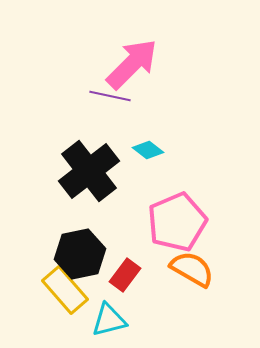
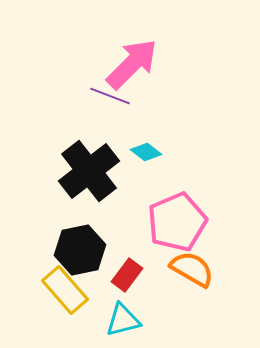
purple line: rotated 9 degrees clockwise
cyan diamond: moved 2 px left, 2 px down
black hexagon: moved 4 px up
red rectangle: moved 2 px right
cyan triangle: moved 14 px right
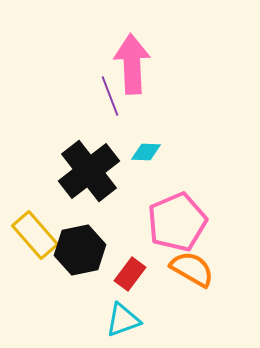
pink arrow: rotated 48 degrees counterclockwise
purple line: rotated 48 degrees clockwise
cyan diamond: rotated 36 degrees counterclockwise
red rectangle: moved 3 px right, 1 px up
yellow rectangle: moved 30 px left, 55 px up
cyan triangle: rotated 6 degrees counterclockwise
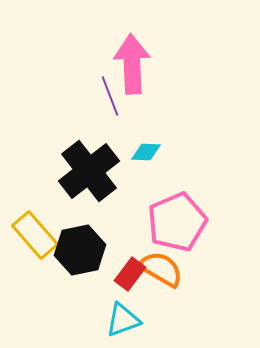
orange semicircle: moved 31 px left
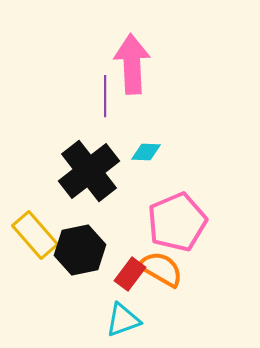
purple line: moved 5 px left; rotated 21 degrees clockwise
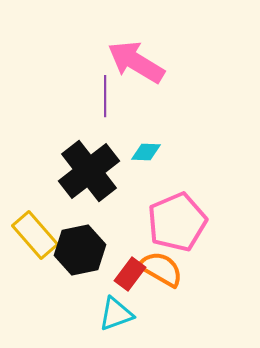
pink arrow: moved 4 px right, 2 px up; rotated 56 degrees counterclockwise
cyan triangle: moved 7 px left, 6 px up
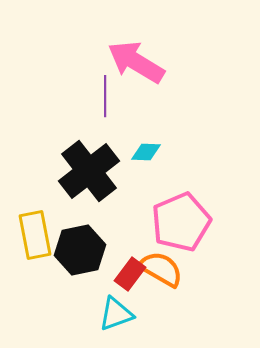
pink pentagon: moved 4 px right
yellow rectangle: rotated 30 degrees clockwise
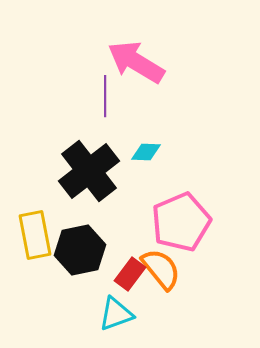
orange semicircle: rotated 21 degrees clockwise
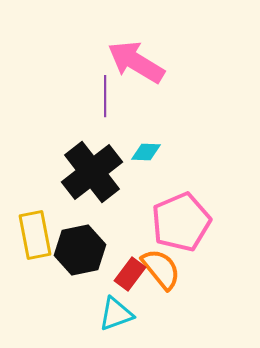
black cross: moved 3 px right, 1 px down
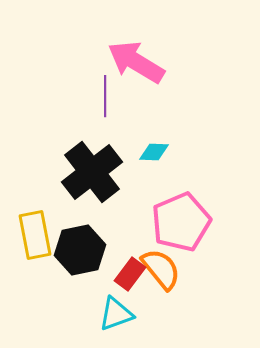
cyan diamond: moved 8 px right
